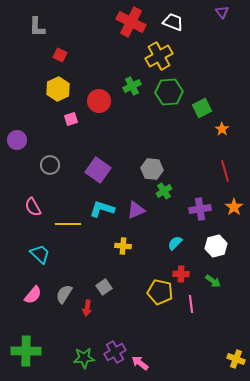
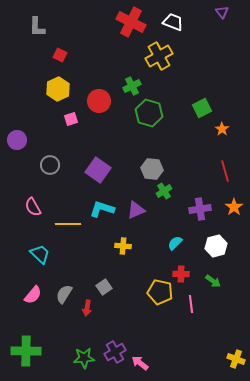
green hexagon at (169, 92): moved 20 px left, 21 px down; rotated 20 degrees clockwise
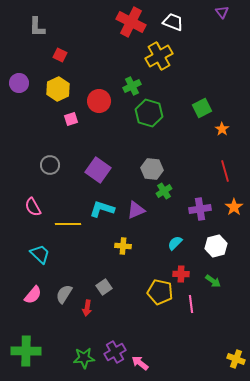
purple circle at (17, 140): moved 2 px right, 57 px up
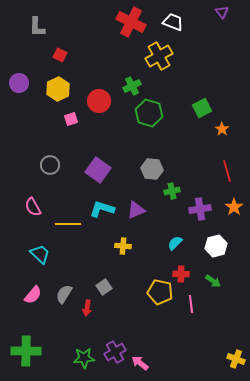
red line at (225, 171): moved 2 px right
green cross at (164, 191): moved 8 px right; rotated 21 degrees clockwise
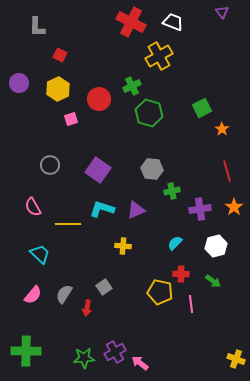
red circle at (99, 101): moved 2 px up
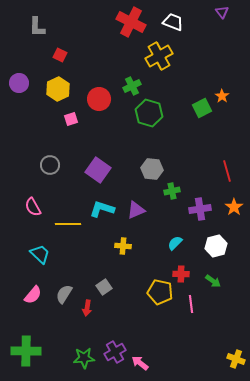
orange star at (222, 129): moved 33 px up
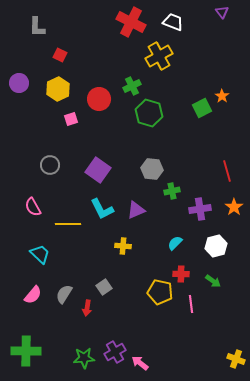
cyan L-shape at (102, 209): rotated 135 degrees counterclockwise
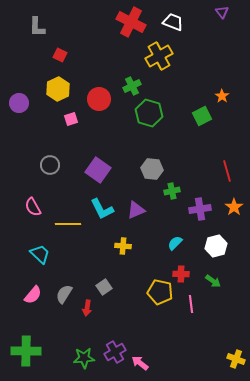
purple circle at (19, 83): moved 20 px down
green square at (202, 108): moved 8 px down
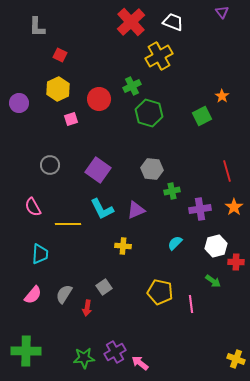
red cross at (131, 22): rotated 20 degrees clockwise
cyan trapezoid at (40, 254): rotated 50 degrees clockwise
red cross at (181, 274): moved 55 px right, 12 px up
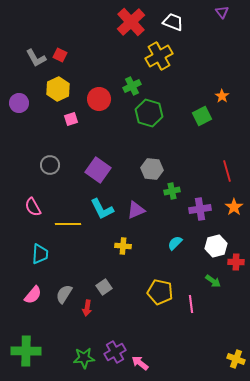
gray L-shape at (37, 27): moved 1 px left, 31 px down; rotated 30 degrees counterclockwise
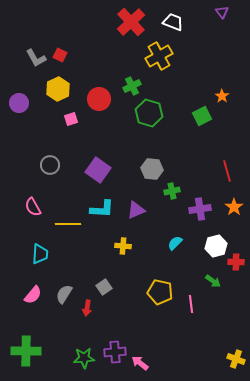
cyan L-shape at (102, 209): rotated 60 degrees counterclockwise
purple cross at (115, 352): rotated 25 degrees clockwise
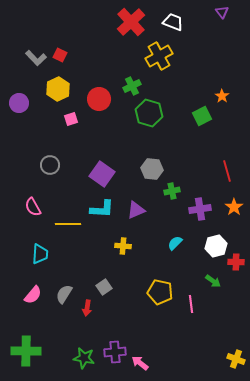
gray L-shape at (36, 58): rotated 15 degrees counterclockwise
purple square at (98, 170): moved 4 px right, 4 px down
green star at (84, 358): rotated 15 degrees clockwise
